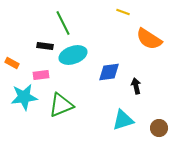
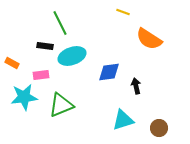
green line: moved 3 px left
cyan ellipse: moved 1 px left, 1 px down
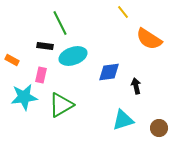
yellow line: rotated 32 degrees clockwise
cyan ellipse: moved 1 px right
orange rectangle: moved 3 px up
pink rectangle: rotated 70 degrees counterclockwise
green triangle: rotated 8 degrees counterclockwise
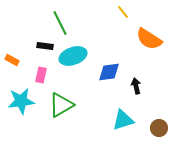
cyan star: moved 3 px left, 4 px down
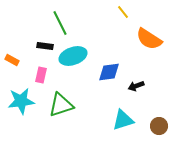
black arrow: rotated 98 degrees counterclockwise
green triangle: rotated 12 degrees clockwise
brown circle: moved 2 px up
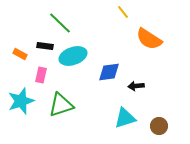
green line: rotated 20 degrees counterclockwise
orange rectangle: moved 8 px right, 6 px up
black arrow: rotated 14 degrees clockwise
cyan star: rotated 12 degrees counterclockwise
cyan triangle: moved 2 px right, 2 px up
